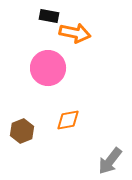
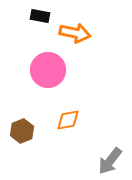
black rectangle: moved 9 px left
pink circle: moved 2 px down
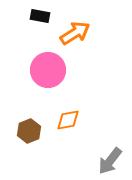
orange arrow: rotated 44 degrees counterclockwise
brown hexagon: moved 7 px right
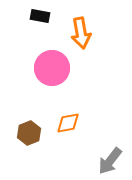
orange arrow: moved 6 px right; rotated 112 degrees clockwise
pink circle: moved 4 px right, 2 px up
orange diamond: moved 3 px down
brown hexagon: moved 2 px down
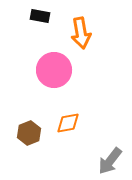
pink circle: moved 2 px right, 2 px down
